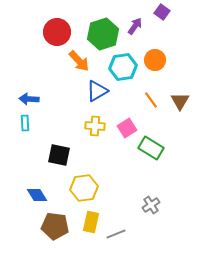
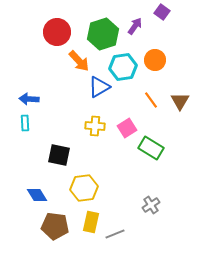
blue triangle: moved 2 px right, 4 px up
gray line: moved 1 px left
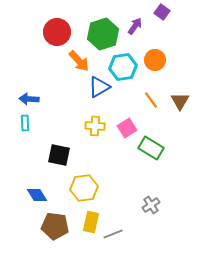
gray line: moved 2 px left
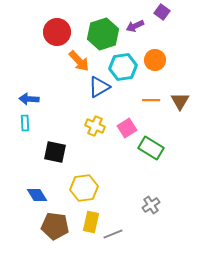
purple arrow: rotated 150 degrees counterclockwise
orange line: rotated 54 degrees counterclockwise
yellow cross: rotated 18 degrees clockwise
black square: moved 4 px left, 3 px up
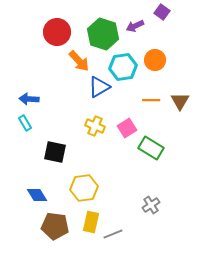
green hexagon: rotated 24 degrees counterclockwise
cyan rectangle: rotated 28 degrees counterclockwise
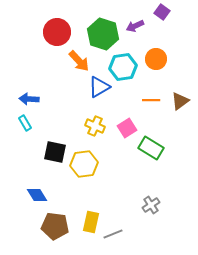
orange circle: moved 1 px right, 1 px up
brown triangle: rotated 24 degrees clockwise
yellow hexagon: moved 24 px up
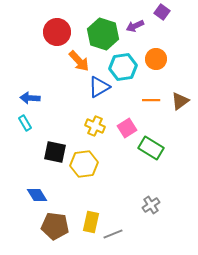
blue arrow: moved 1 px right, 1 px up
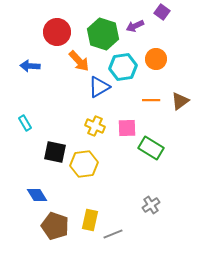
blue arrow: moved 32 px up
pink square: rotated 30 degrees clockwise
yellow rectangle: moved 1 px left, 2 px up
brown pentagon: rotated 12 degrees clockwise
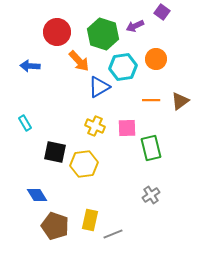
green rectangle: rotated 45 degrees clockwise
gray cross: moved 10 px up
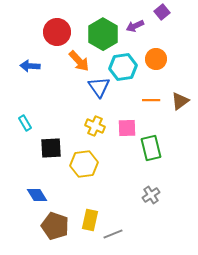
purple square: rotated 14 degrees clockwise
green hexagon: rotated 12 degrees clockwise
blue triangle: rotated 35 degrees counterclockwise
black square: moved 4 px left, 4 px up; rotated 15 degrees counterclockwise
